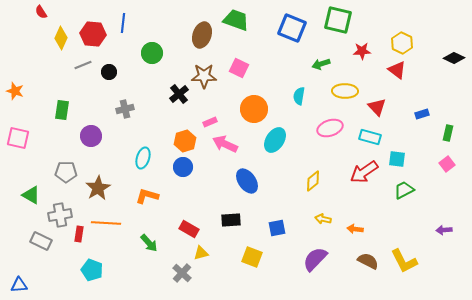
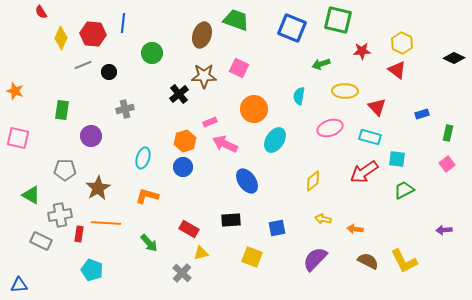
gray pentagon at (66, 172): moved 1 px left, 2 px up
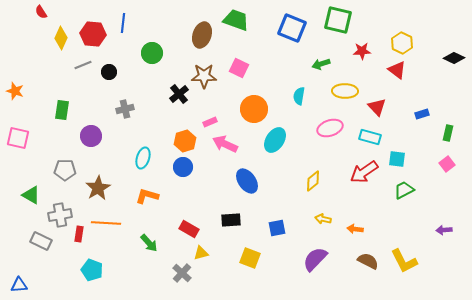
yellow square at (252, 257): moved 2 px left, 1 px down
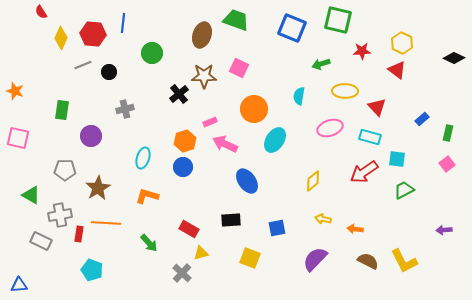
blue rectangle at (422, 114): moved 5 px down; rotated 24 degrees counterclockwise
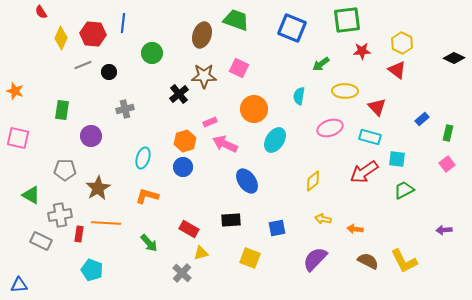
green square at (338, 20): moved 9 px right; rotated 20 degrees counterclockwise
green arrow at (321, 64): rotated 18 degrees counterclockwise
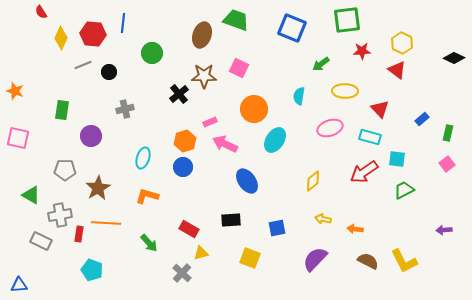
red triangle at (377, 107): moved 3 px right, 2 px down
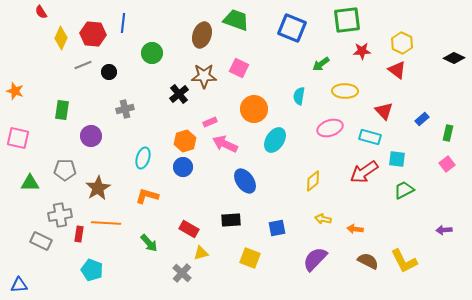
red triangle at (380, 109): moved 4 px right, 2 px down
blue ellipse at (247, 181): moved 2 px left
green triangle at (31, 195): moved 1 px left, 12 px up; rotated 30 degrees counterclockwise
